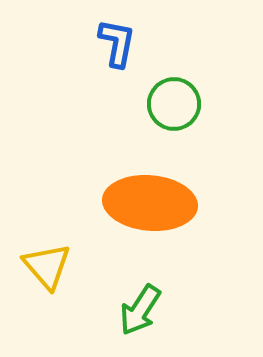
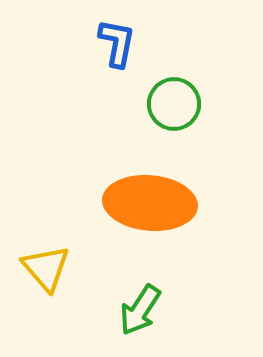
yellow triangle: moved 1 px left, 2 px down
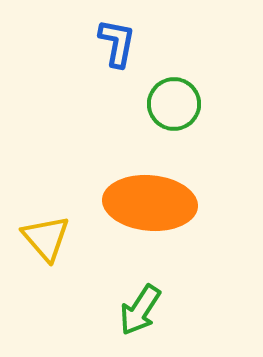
yellow triangle: moved 30 px up
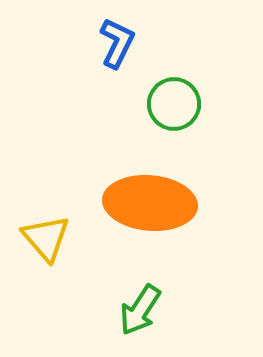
blue L-shape: rotated 15 degrees clockwise
